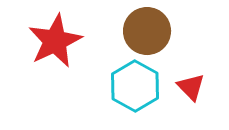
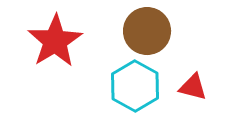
red star: rotated 6 degrees counterclockwise
red triangle: moved 2 px right; rotated 32 degrees counterclockwise
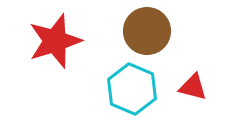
red star: rotated 14 degrees clockwise
cyan hexagon: moved 3 px left, 3 px down; rotated 6 degrees counterclockwise
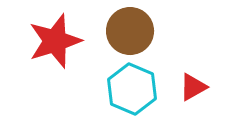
brown circle: moved 17 px left
red triangle: rotated 44 degrees counterclockwise
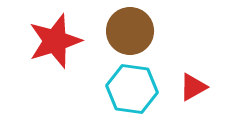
cyan hexagon: rotated 15 degrees counterclockwise
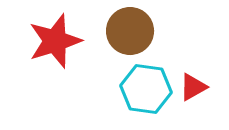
cyan hexagon: moved 14 px right
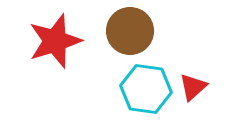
red triangle: rotated 12 degrees counterclockwise
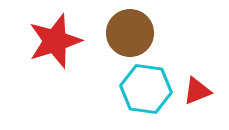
brown circle: moved 2 px down
red triangle: moved 4 px right, 4 px down; rotated 20 degrees clockwise
